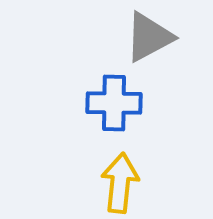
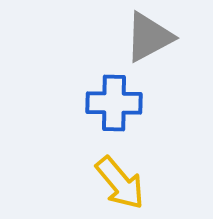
yellow arrow: rotated 134 degrees clockwise
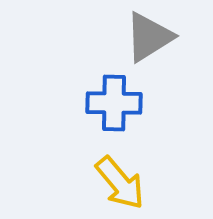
gray triangle: rotated 4 degrees counterclockwise
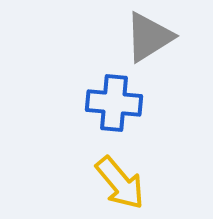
blue cross: rotated 4 degrees clockwise
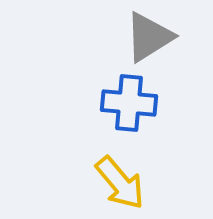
blue cross: moved 15 px right
